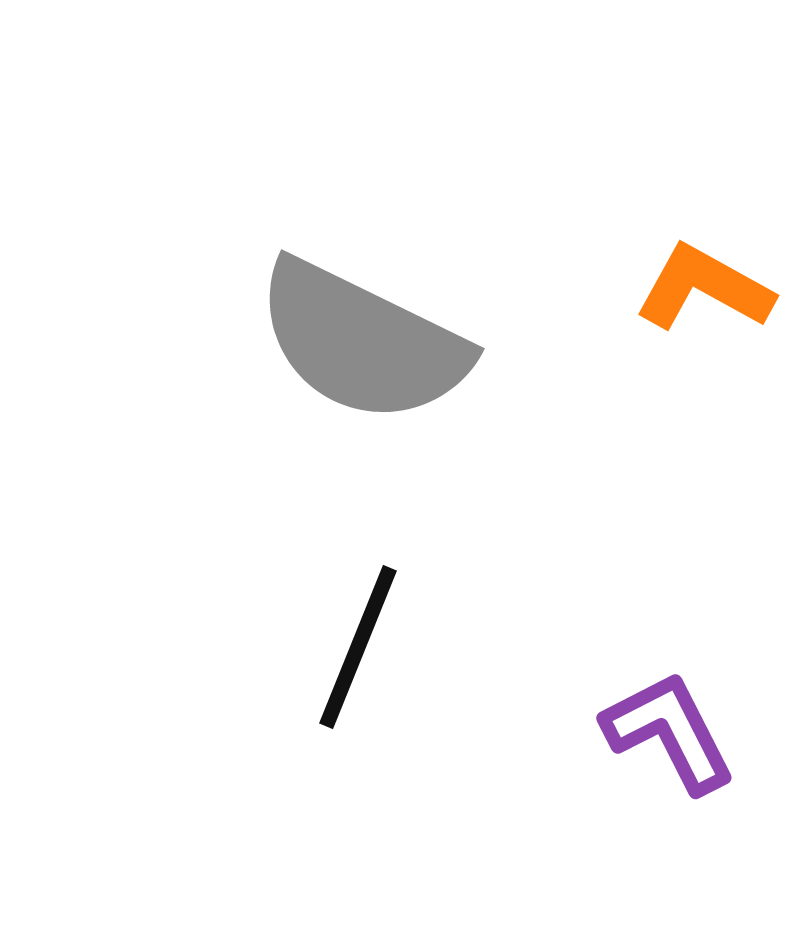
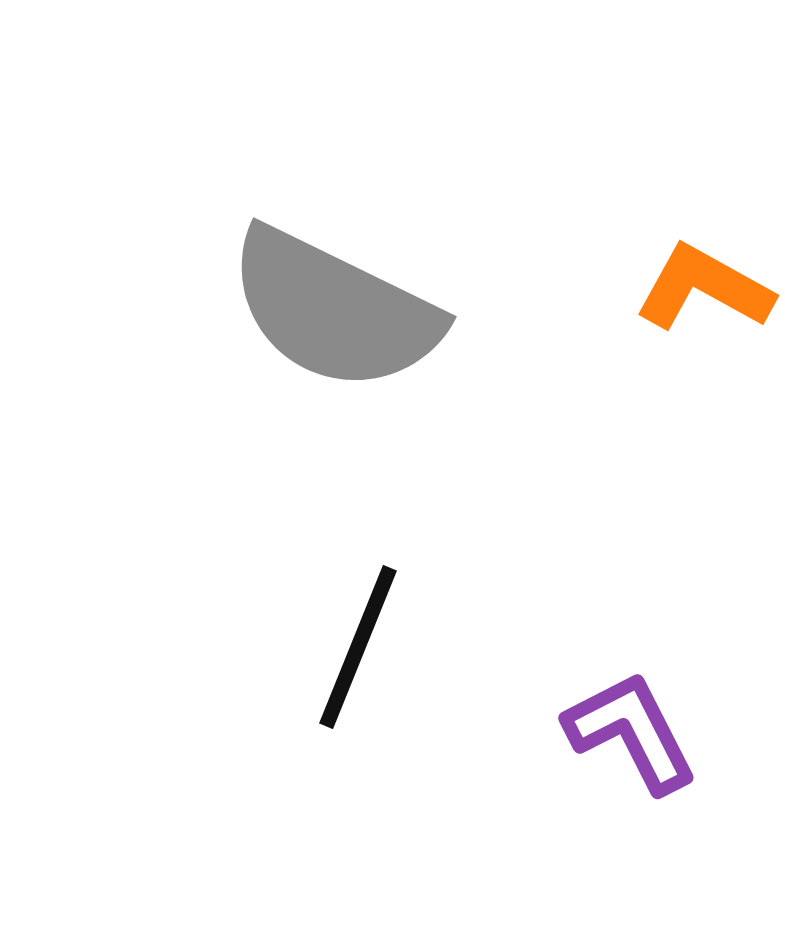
gray semicircle: moved 28 px left, 32 px up
purple L-shape: moved 38 px left
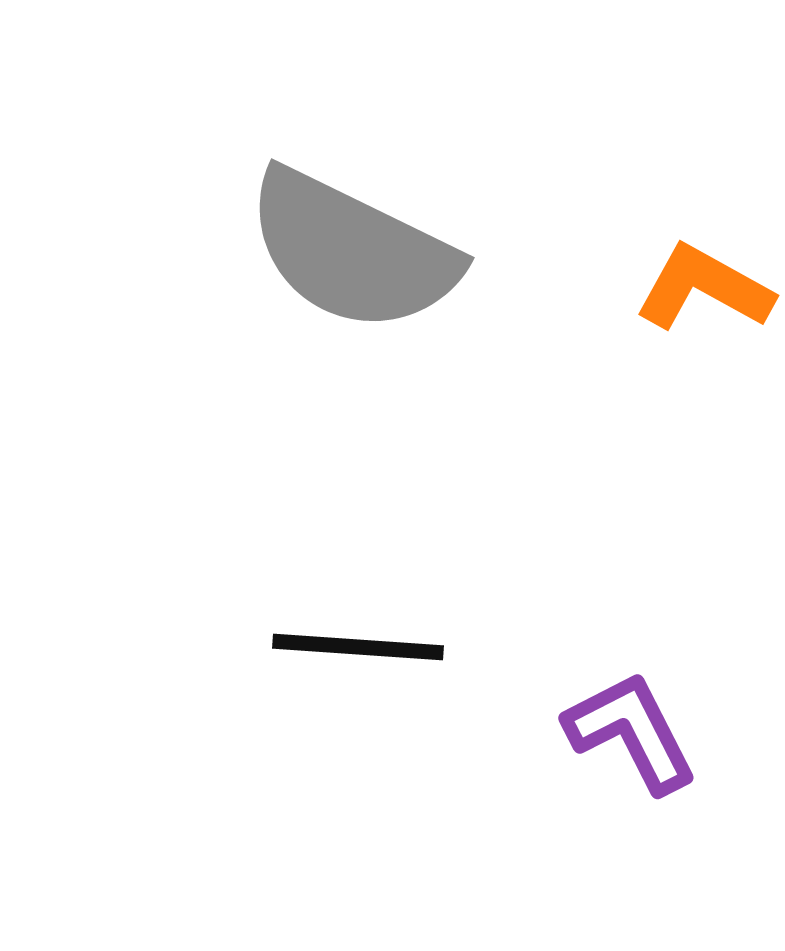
gray semicircle: moved 18 px right, 59 px up
black line: rotated 72 degrees clockwise
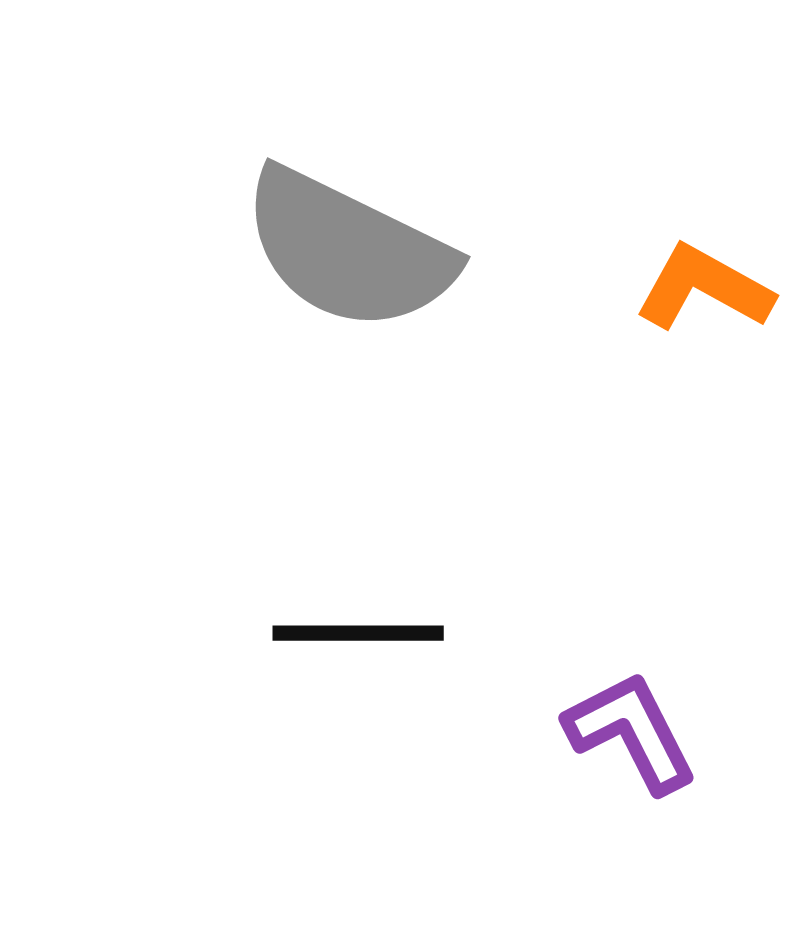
gray semicircle: moved 4 px left, 1 px up
black line: moved 14 px up; rotated 4 degrees counterclockwise
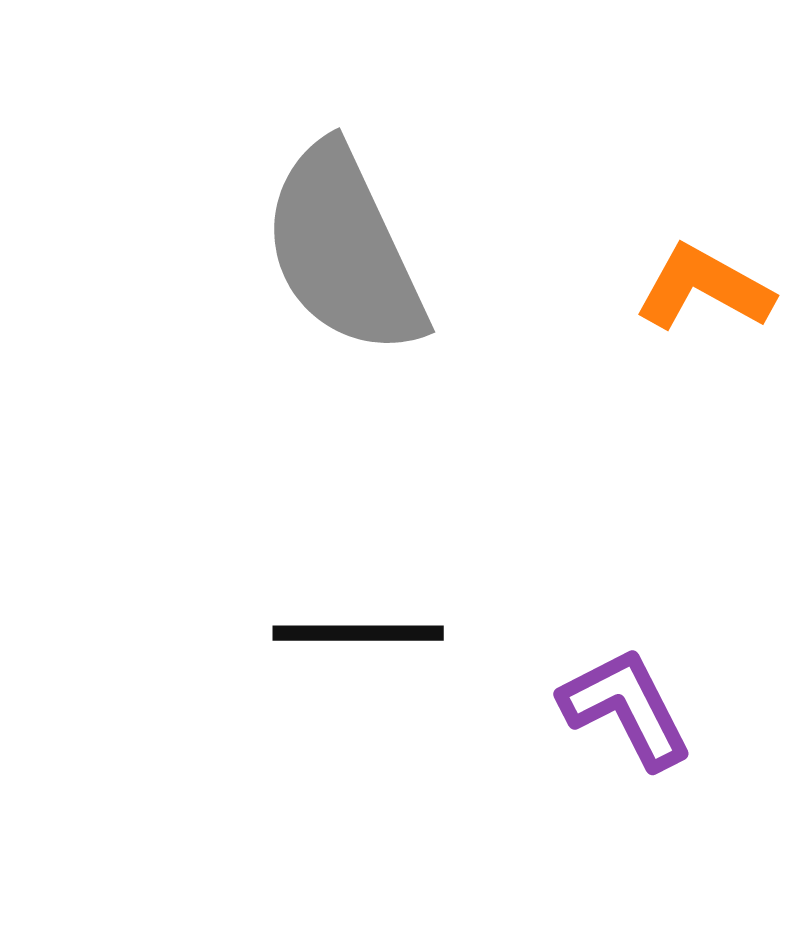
gray semicircle: moved 4 px left; rotated 39 degrees clockwise
purple L-shape: moved 5 px left, 24 px up
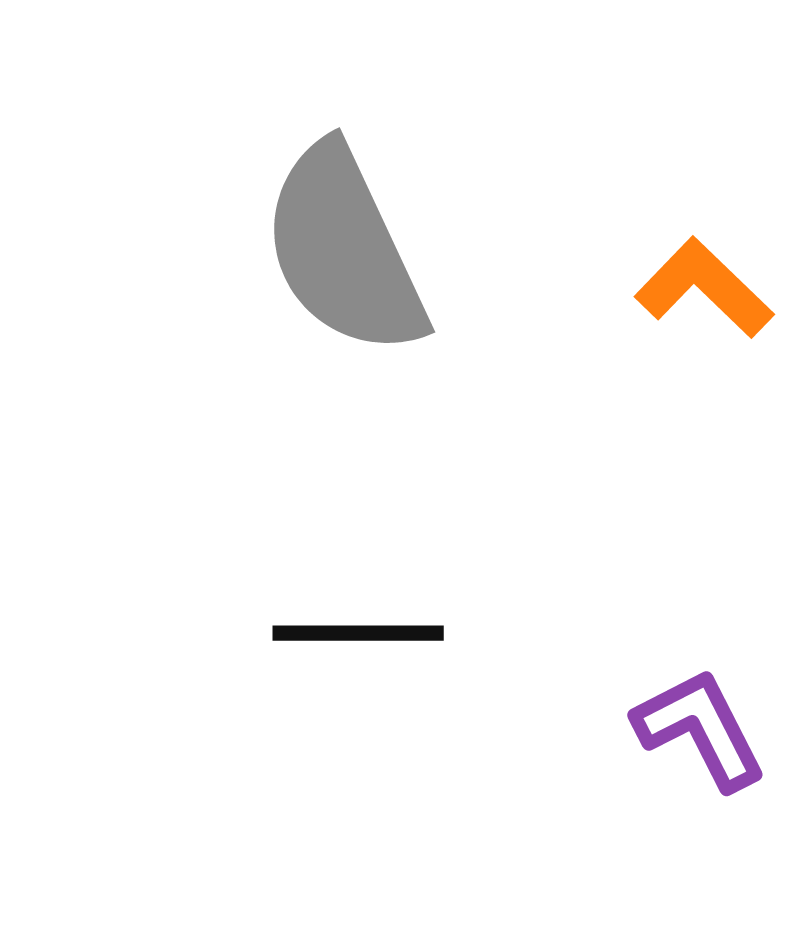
orange L-shape: rotated 15 degrees clockwise
purple L-shape: moved 74 px right, 21 px down
